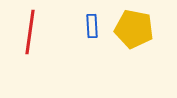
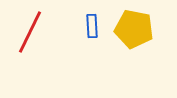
red line: rotated 18 degrees clockwise
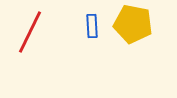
yellow pentagon: moved 1 px left, 5 px up
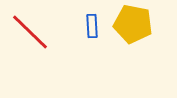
red line: rotated 72 degrees counterclockwise
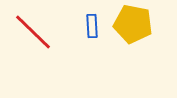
red line: moved 3 px right
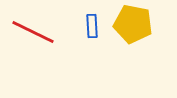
red line: rotated 18 degrees counterclockwise
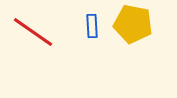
red line: rotated 9 degrees clockwise
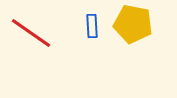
red line: moved 2 px left, 1 px down
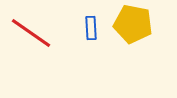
blue rectangle: moved 1 px left, 2 px down
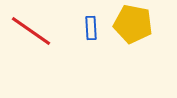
red line: moved 2 px up
